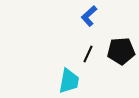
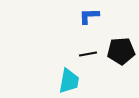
blue L-shape: rotated 40 degrees clockwise
black line: rotated 54 degrees clockwise
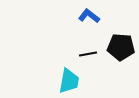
blue L-shape: rotated 40 degrees clockwise
black pentagon: moved 4 px up; rotated 8 degrees clockwise
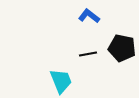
black pentagon: moved 1 px right, 1 px down; rotated 8 degrees clockwise
cyan trapezoid: moved 8 px left; rotated 32 degrees counterclockwise
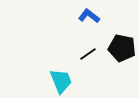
black line: rotated 24 degrees counterclockwise
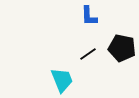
blue L-shape: rotated 130 degrees counterclockwise
cyan trapezoid: moved 1 px right, 1 px up
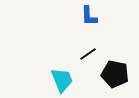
black pentagon: moved 7 px left, 26 px down
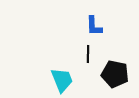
blue L-shape: moved 5 px right, 10 px down
black line: rotated 54 degrees counterclockwise
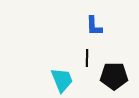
black line: moved 1 px left, 4 px down
black pentagon: moved 1 px left, 2 px down; rotated 12 degrees counterclockwise
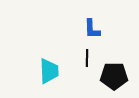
blue L-shape: moved 2 px left, 3 px down
cyan trapezoid: moved 13 px left, 9 px up; rotated 20 degrees clockwise
